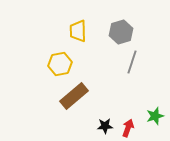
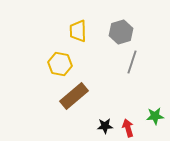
yellow hexagon: rotated 20 degrees clockwise
green star: rotated 12 degrees clockwise
red arrow: rotated 36 degrees counterclockwise
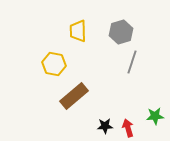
yellow hexagon: moved 6 px left
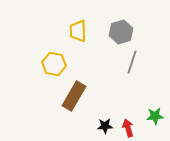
brown rectangle: rotated 20 degrees counterclockwise
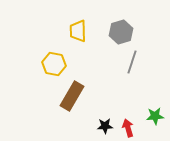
brown rectangle: moved 2 px left
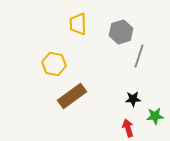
yellow trapezoid: moved 7 px up
gray line: moved 7 px right, 6 px up
brown rectangle: rotated 24 degrees clockwise
black star: moved 28 px right, 27 px up
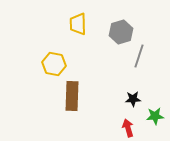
brown rectangle: rotated 52 degrees counterclockwise
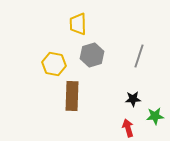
gray hexagon: moved 29 px left, 23 px down
